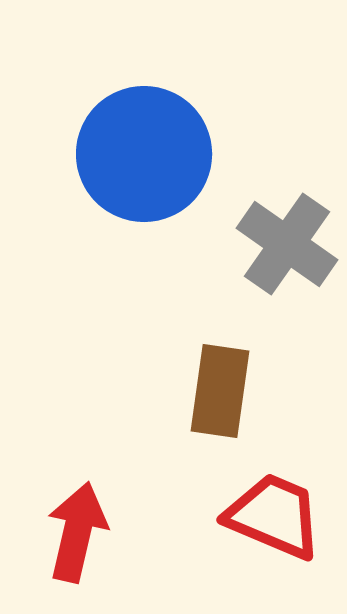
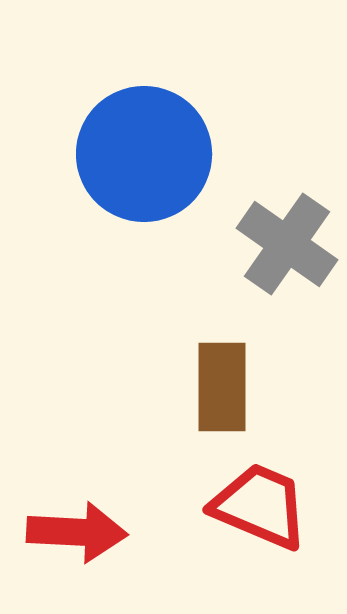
brown rectangle: moved 2 px right, 4 px up; rotated 8 degrees counterclockwise
red trapezoid: moved 14 px left, 10 px up
red arrow: rotated 80 degrees clockwise
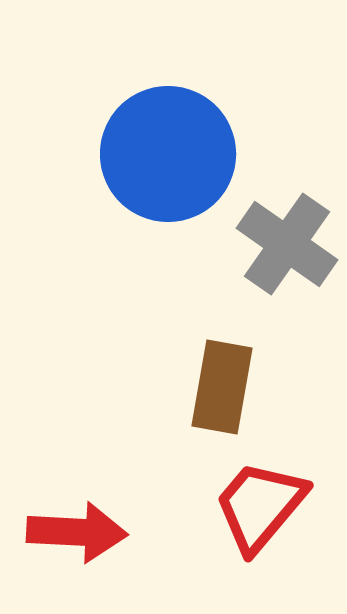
blue circle: moved 24 px right
brown rectangle: rotated 10 degrees clockwise
red trapezoid: rotated 73 degrees counterclockwise
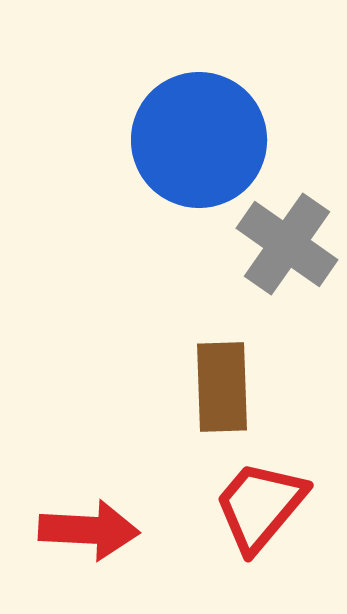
blue circle: moved 31 px right, 14 px up
brown rectangle: rotated 12 degrees counterclockwise
red arrow: moved 12 px right, 2 px up
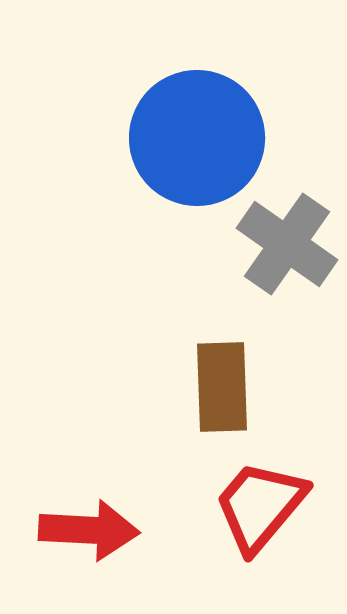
blue circle: moved 2 px left, 2 px up
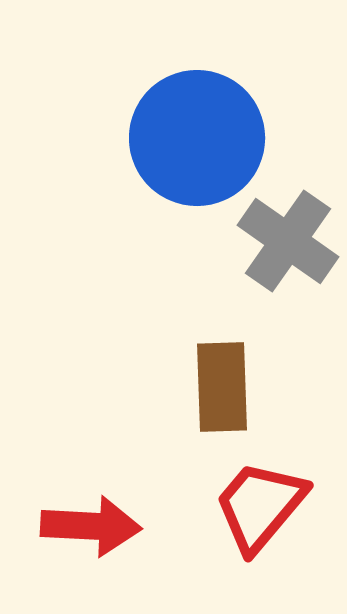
gray cross: moved 1 px right, 3 px up
red arrow: moved 2 px right, 4 px up
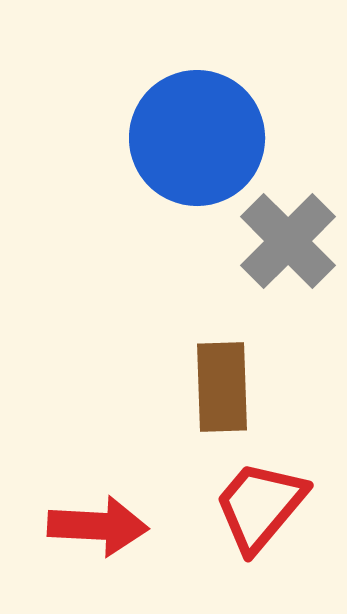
gray cross: rotated 10 degrees clockwise
red arrow: moved 7 px right
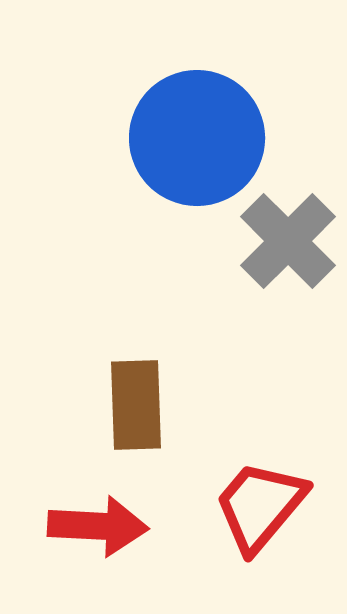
brown rectangle: moved 86 px left, 18 px down
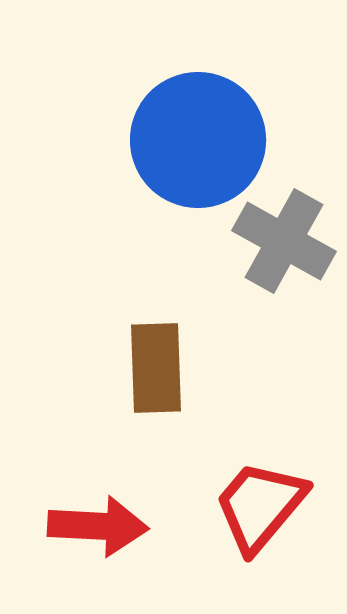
blue circle: moved 1 px right, 2 px down
gray cross: moved 4 px left; rotated 16 degrees counterclockwise
brown rectangle: moved 20 px right, 37 px up
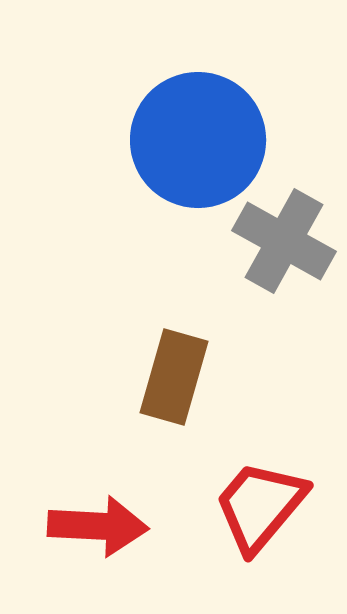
brown rectangle: moved 18 px right, 9 px down; rotated 18 degrees clockwise
